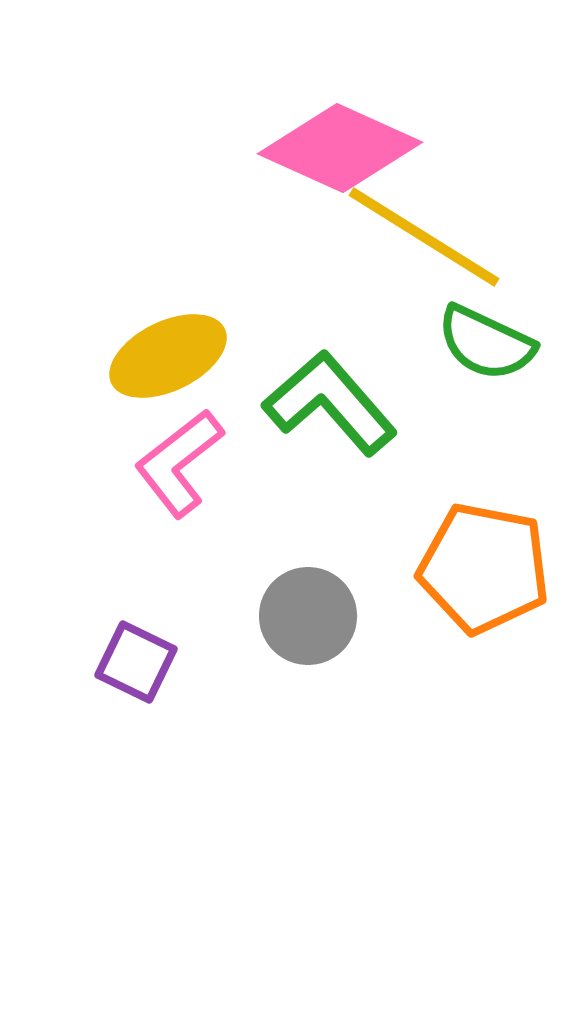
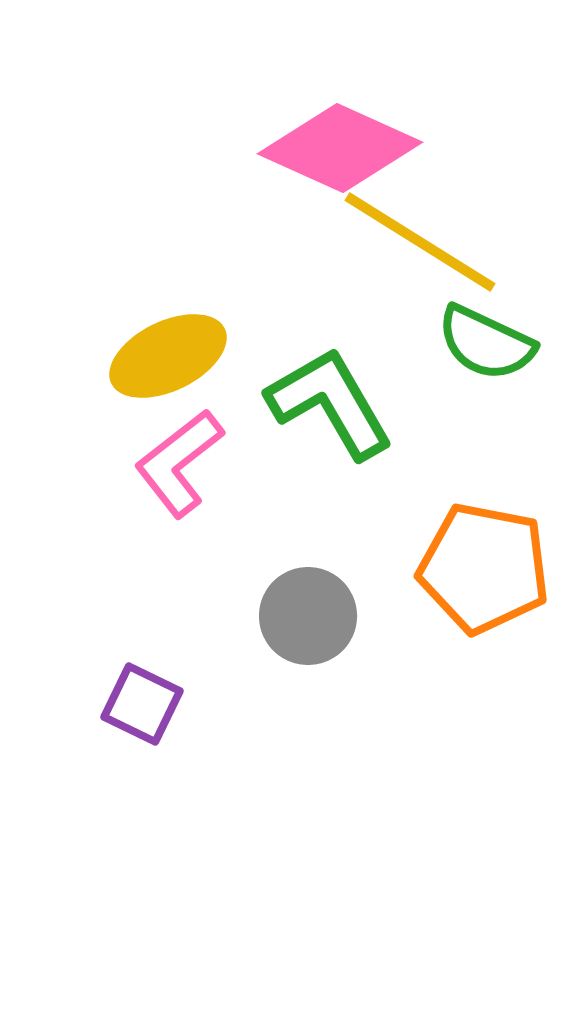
yellow line: moved 4 px left, 5 px down
green L-shape: rotated 11 degrees clockwise
purple square: moved 6 px right, 42 px down
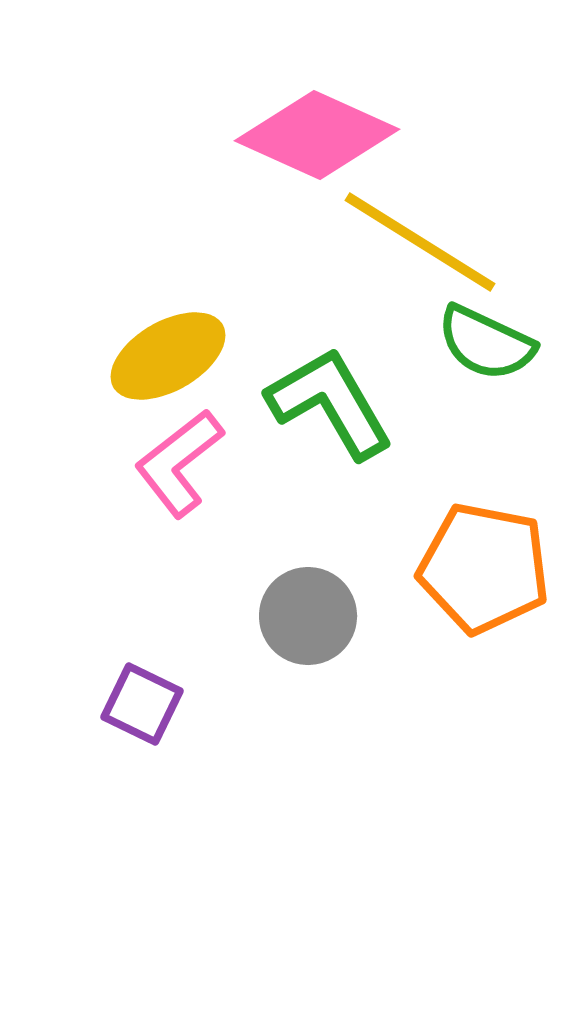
pink diamond: moved 23 px left, 13 px up
yellow ellipse: rotated 4 degrees counterclockwise
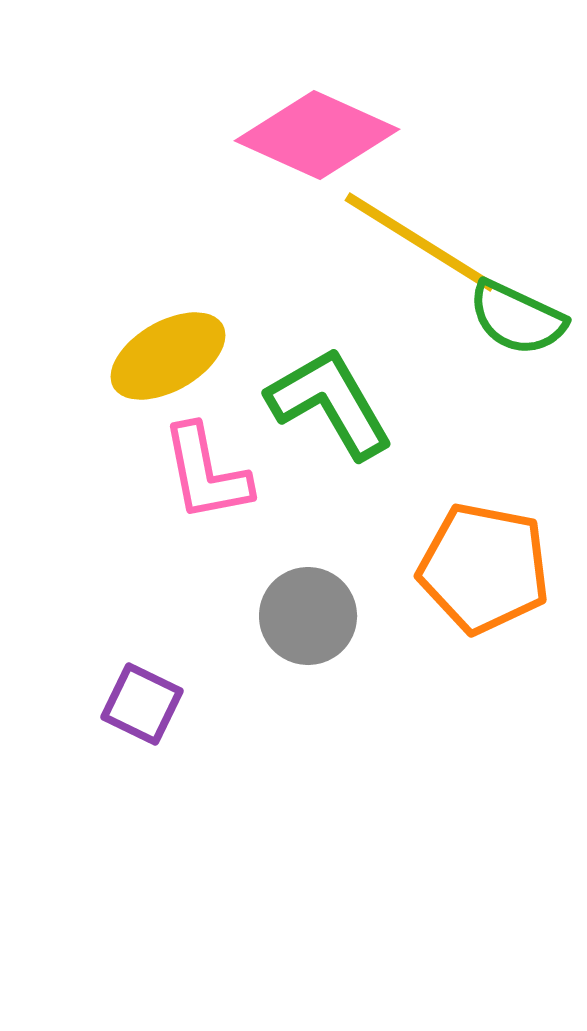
green semicircle: moved 31 px right, 25 px up
pink L-shape: moved 27 px right, 10 px down; rotated 63 degrees counterclockwise
